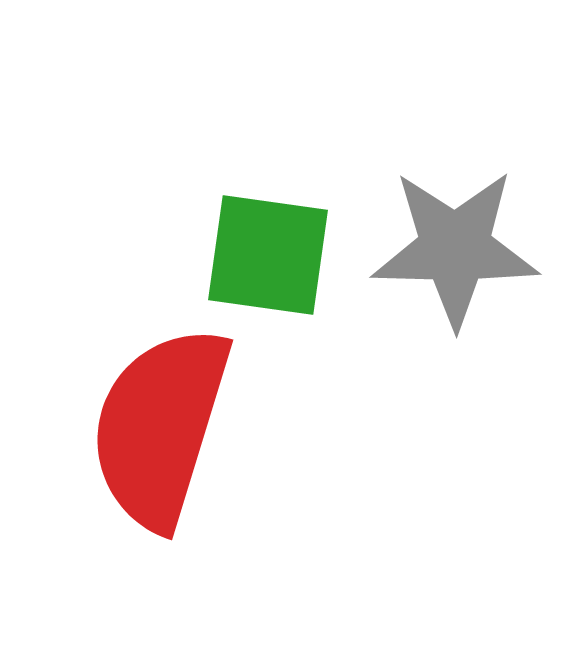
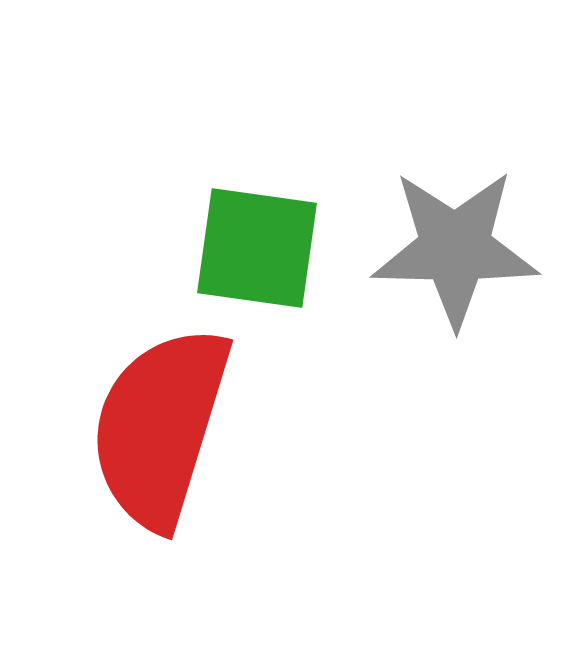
green square: moved 11 px left, 7 px up
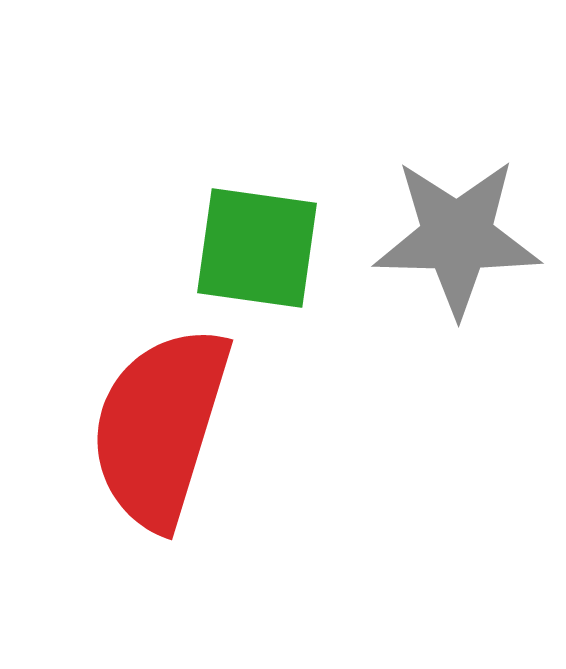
gray star: moved 2 px right, 11 px up
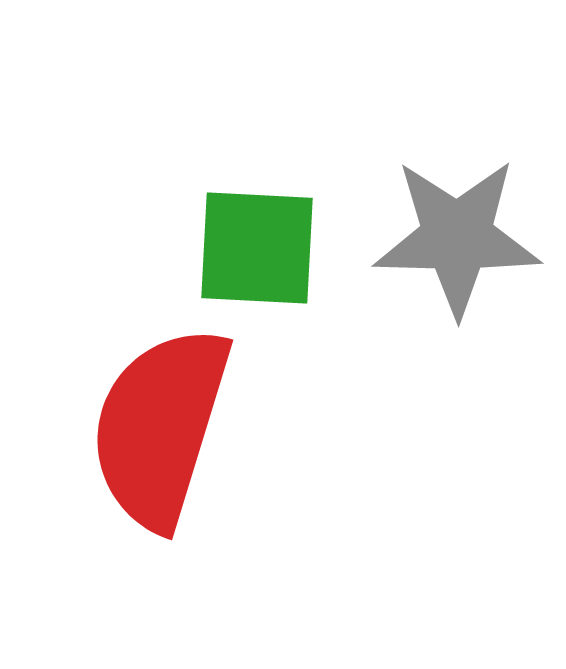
green square: rotated 5 degrees counterclockwise
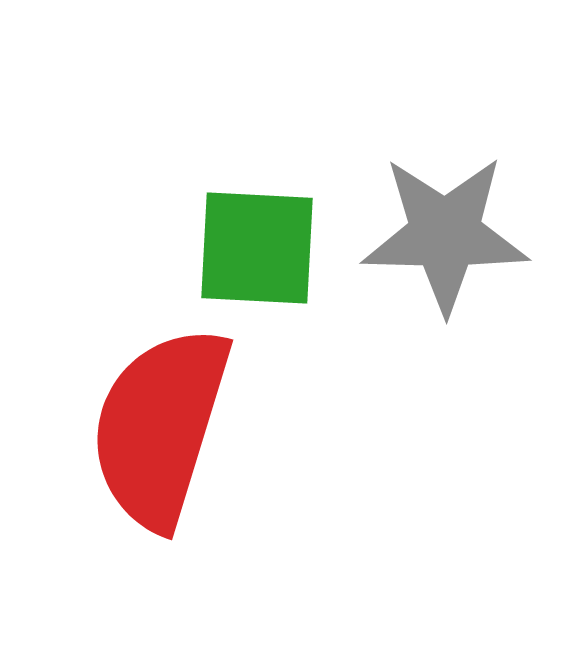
gray star: moved 12 px left, 3 px up
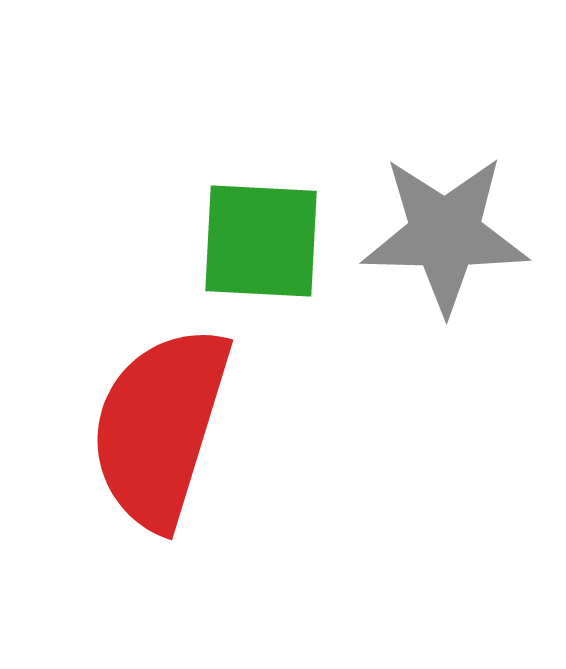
green square: moved 4 px right, 7 px up
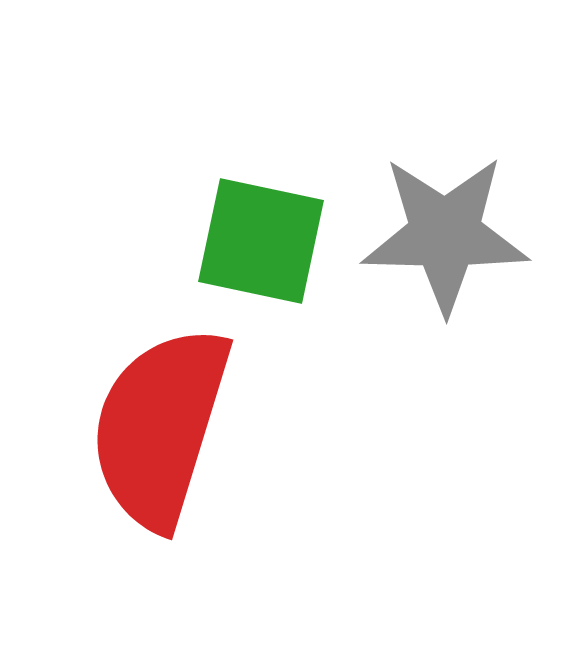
green square: rotated 9 degrees clockwise
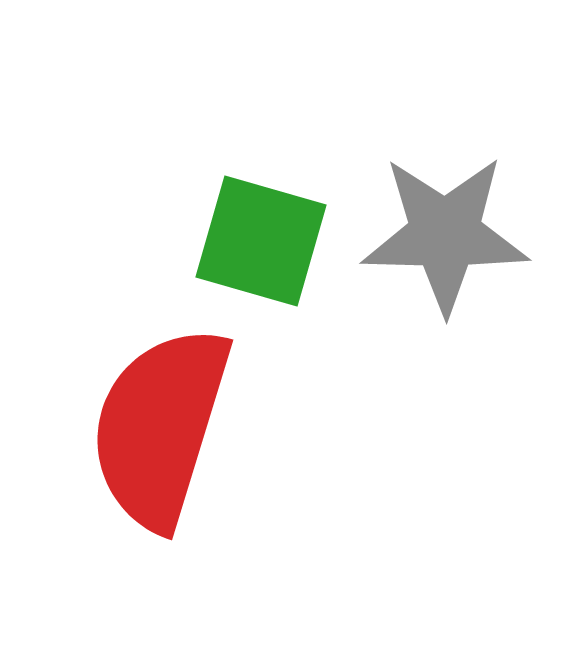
green square: rotated 4 degrees clockwise
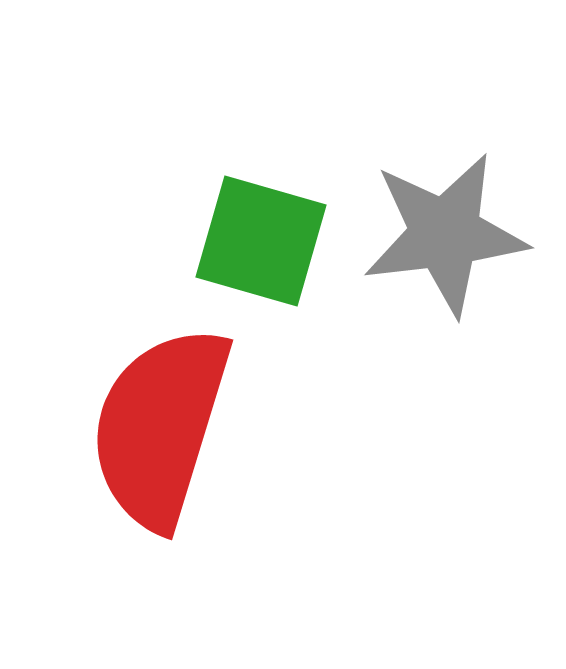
gray star: rotated 8 degrees counterclockwise
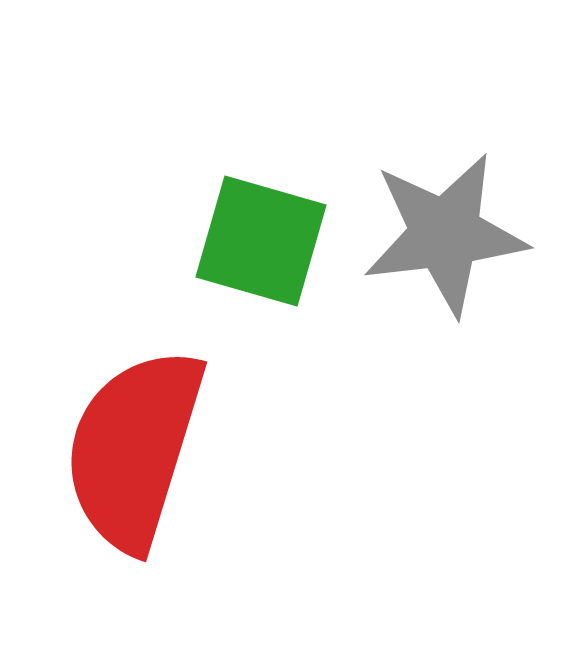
red semicircle: moved 26 px left, 22 px down
